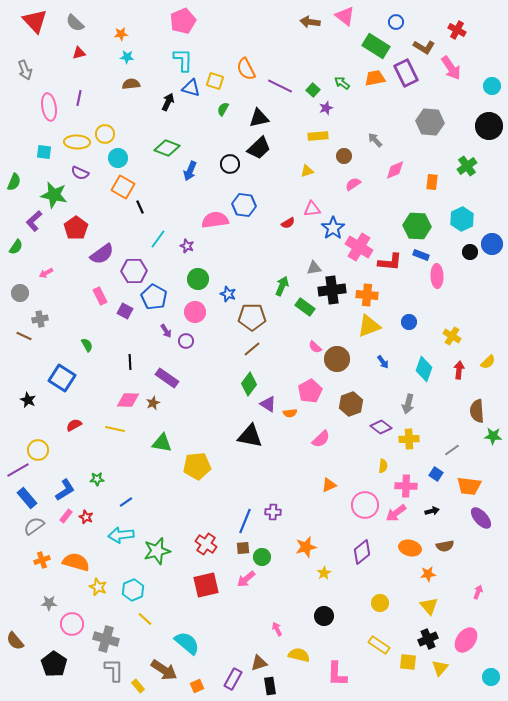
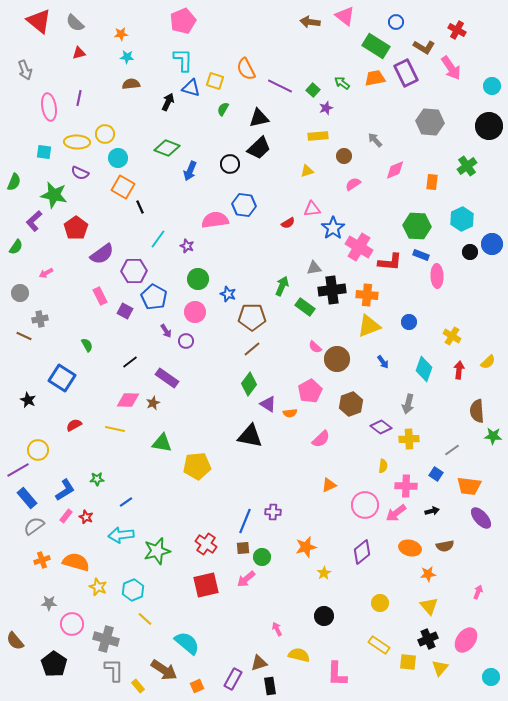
red triangle at (35, 21): moved 4 px right; rotated 8 degrees counterclockwise
black line at (130, 362): rotated 56 degrees clockwise
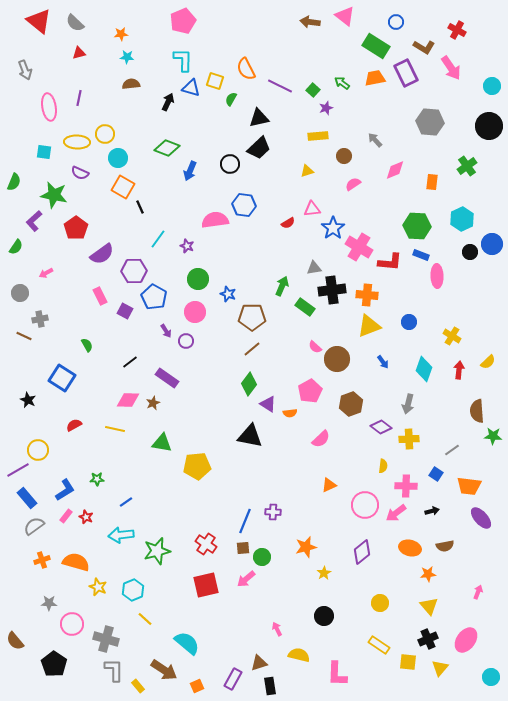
green semicircle at (223, 109): moved 8 px right, 10 px up
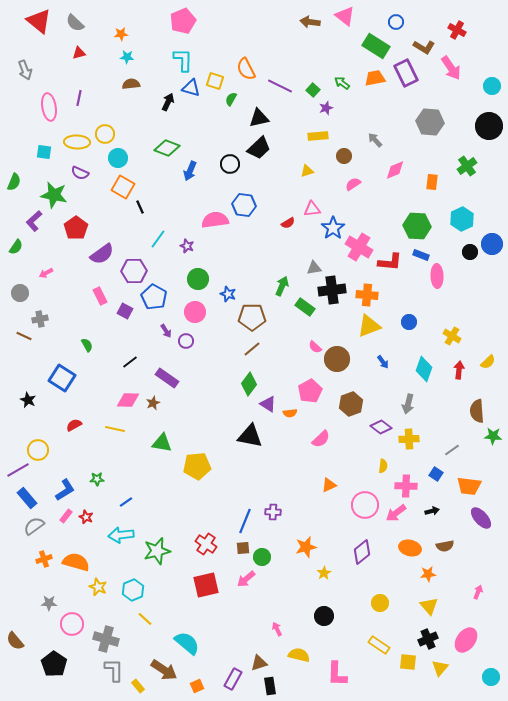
orange cross at (42, 560): moved 2 px right, 1 px up
